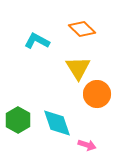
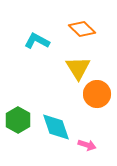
cyan diamond: moved 1 px left, 4 px down
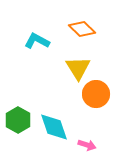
orange circle: moved 1 px left
cyan diamond: moved 2 px left
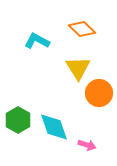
orange circle: moved 3 px right, 1 px up
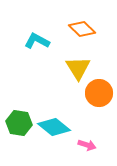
green hexagon: moved 1 px right, 3 px down; rotated 20 degrees counterclockwise
cyan diamond: rotated 32 degrees counterclockwise
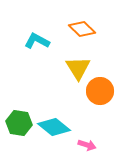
orange circle: moved 1 px right, 2 px up
